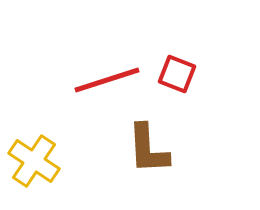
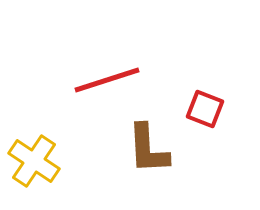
red square: moved 28 px right, 35 px down
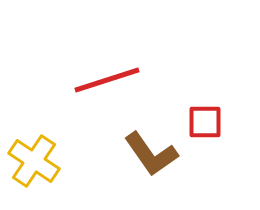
red square: moved 13 px down; rotated 21 degrees counterclockwise
brown L-shape: moved 3 px right, 5 px down; rotated 32 degrees counterclockwise
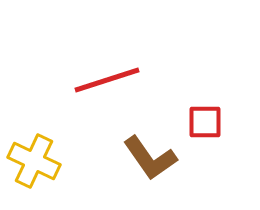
brown L-shape: moved 1 px left, 4 px down
yellow cross: rotated 9 degrees counterclockwise
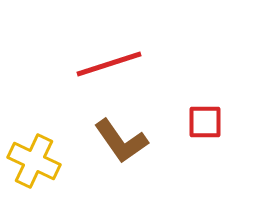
red line: moved 2 px right, 16 px up
brown L-shape: moved 29 px left, 17 px up
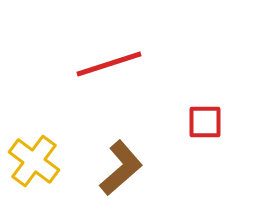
brown L-shape: moved 27 px down; rotated 96 degrees counterclockwise
yellow cross: rotated 12 degrees clockwise
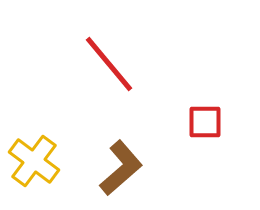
red line: rotated 68 degrees clockwise
